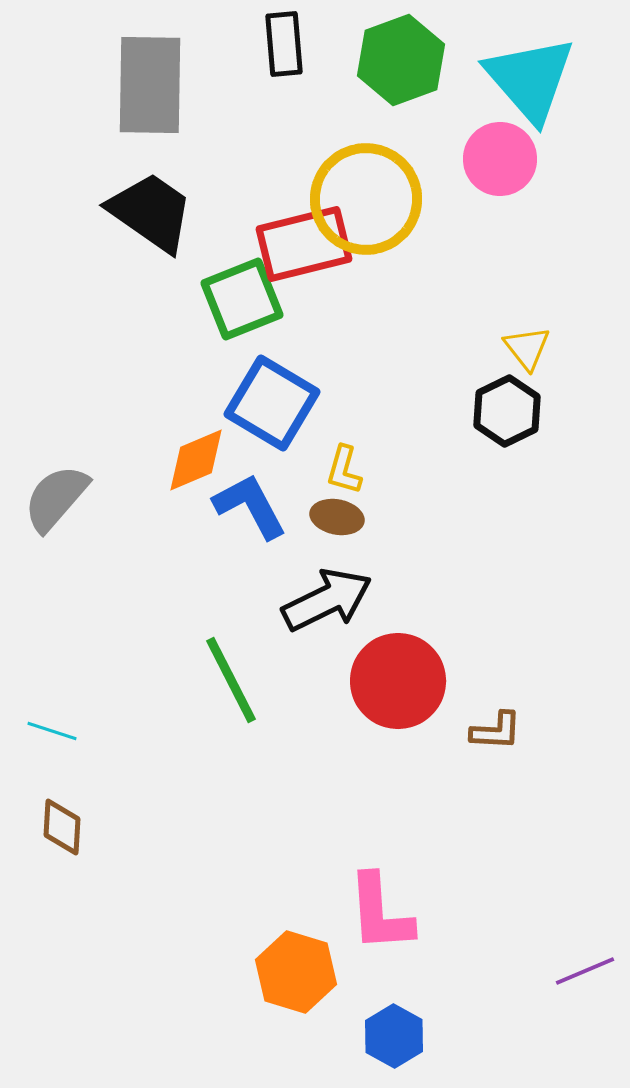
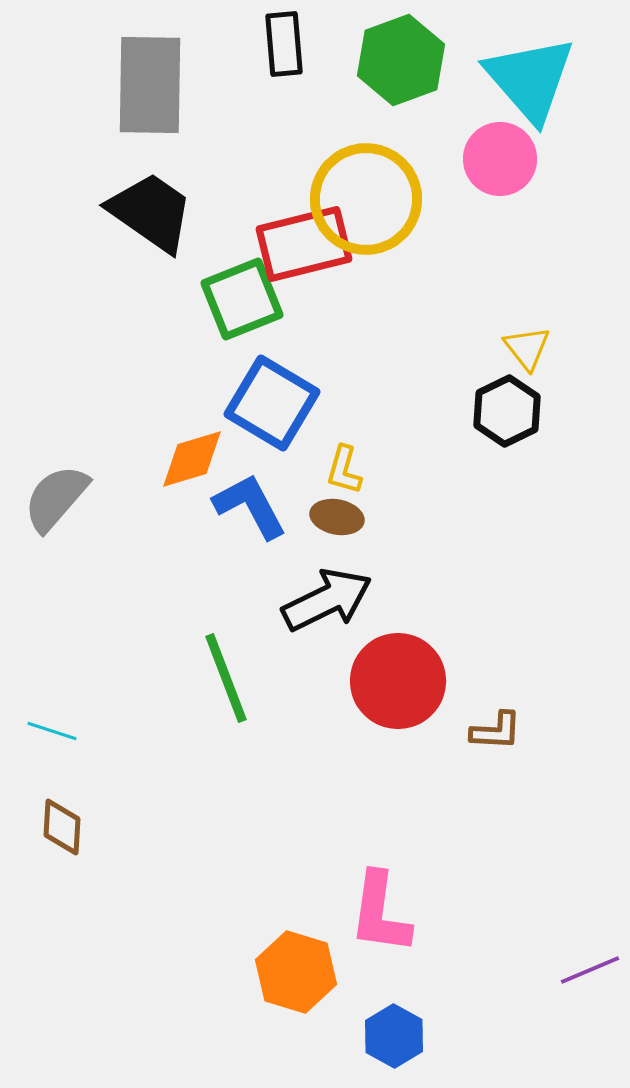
orange diamond: moved 4 px left, 1 px up; rotated 6 degrees clockwise
green line: moved 5 px left, 2 px up; rotated 6 degrees clockwise
pink L-shape: rotated 12 degrees clockwise
purple line: moved 5 px right, 1 px up
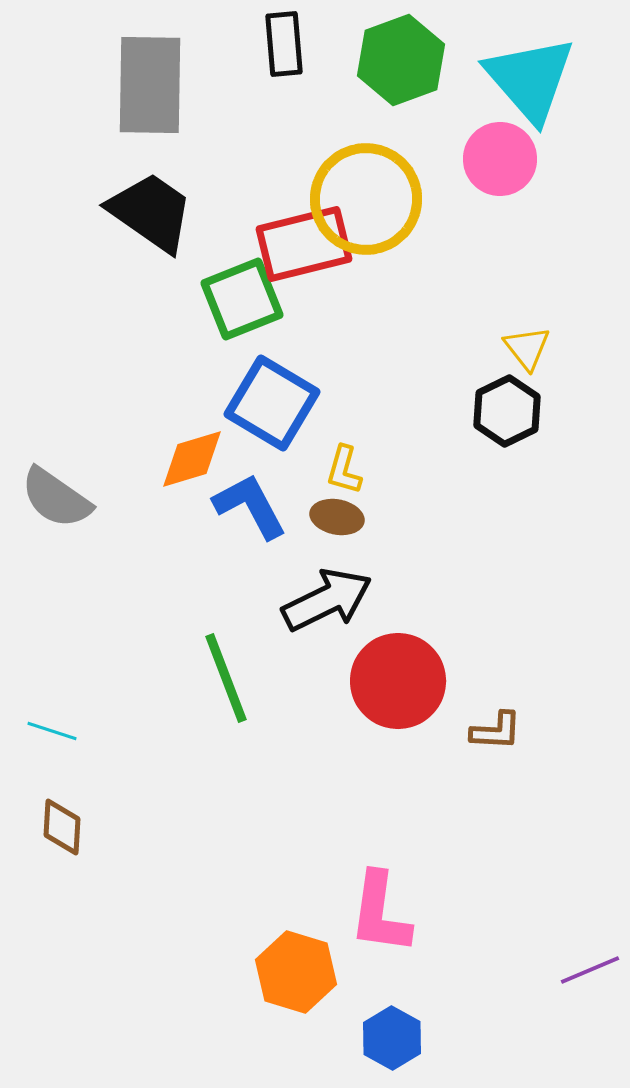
gray semicircle: rotated 96 degrees counterclockwise
blue hexagon: moved 2 px left, 2 px down
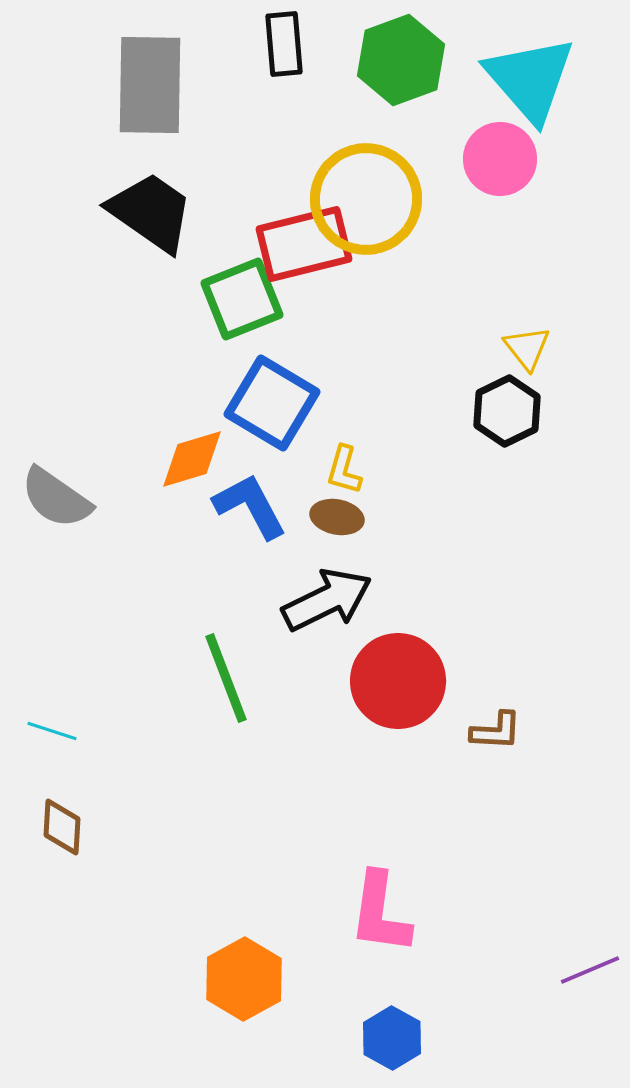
orange hexagon: moved 52 px left, 7 px down; rotated 14 degrees clockwise
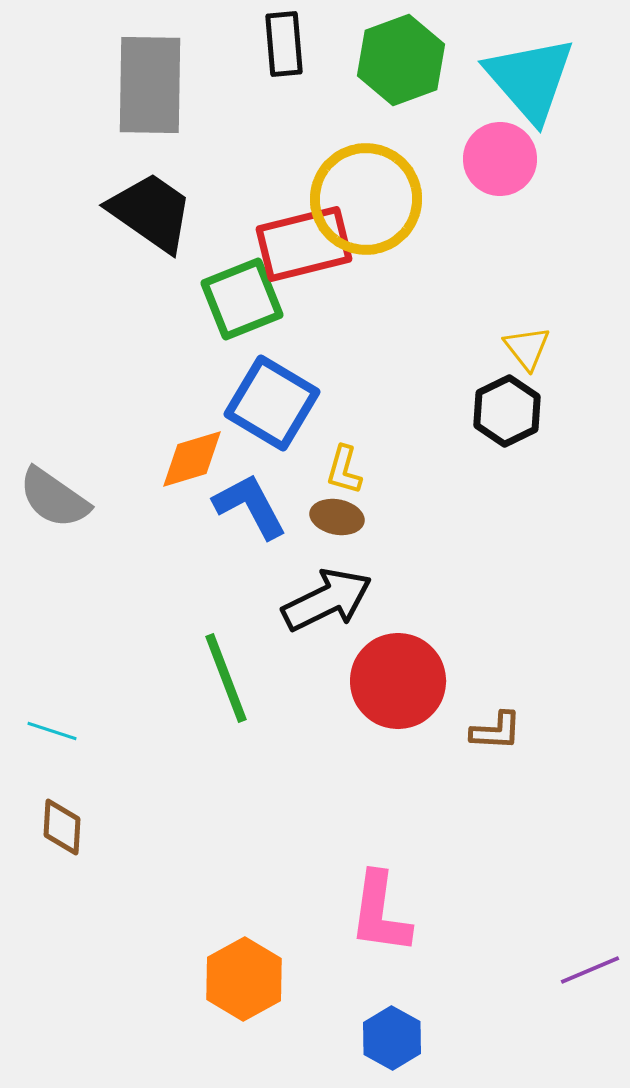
gray semicircle: moved 2 px left
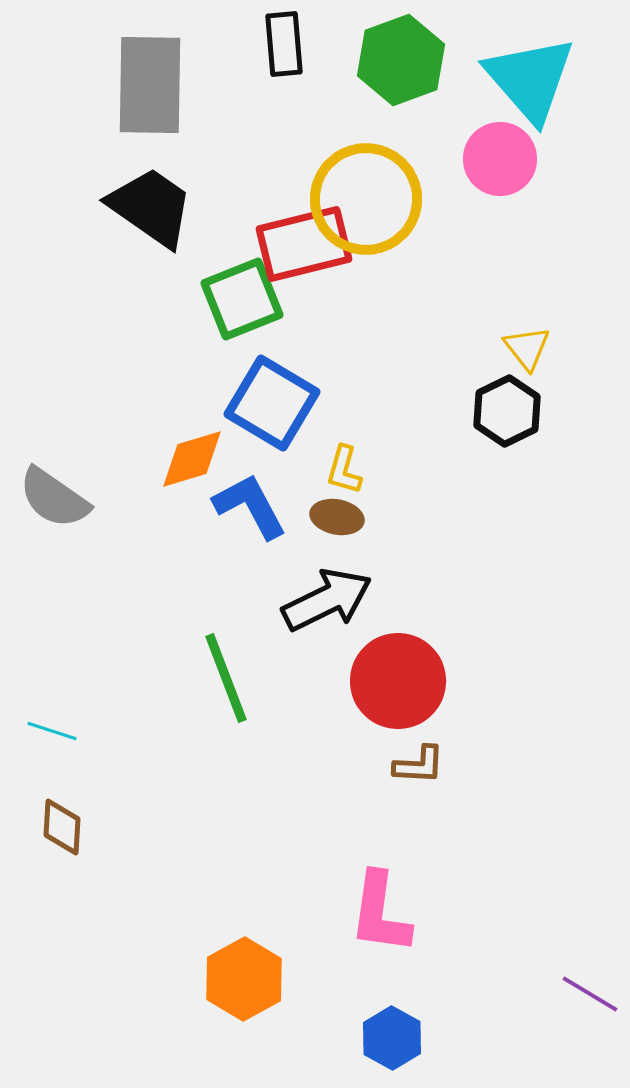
black trapezoid: moved 5 px up
brown L-shape: moved 77 px left, 34 px down
purple line: moved 24 px down; rotated 54 degrees clockwise
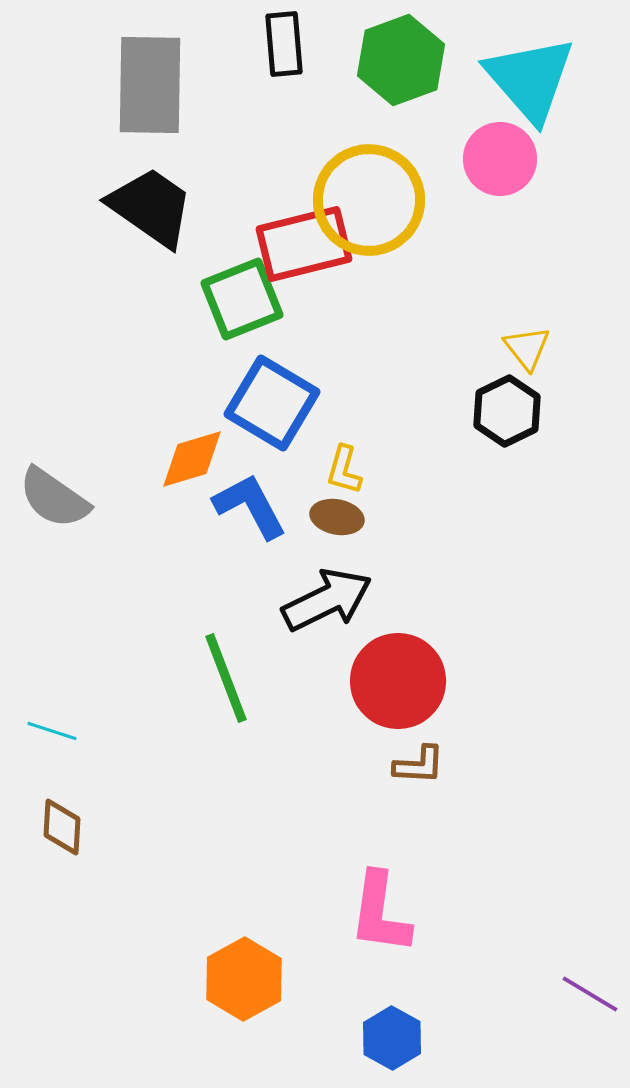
yellow circle: moved 3 px right, 1 px down
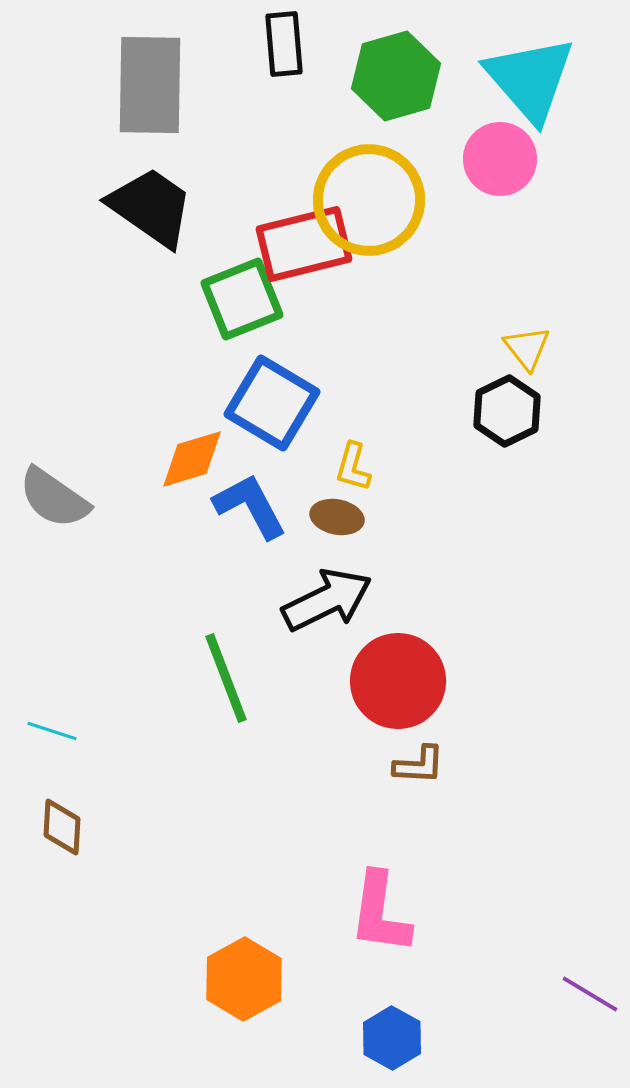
green hexagon: moved 5 px left, 16 px down; rotated 4 degrees clockwise
yellow L-shape: moved 9 px right, 3 px up
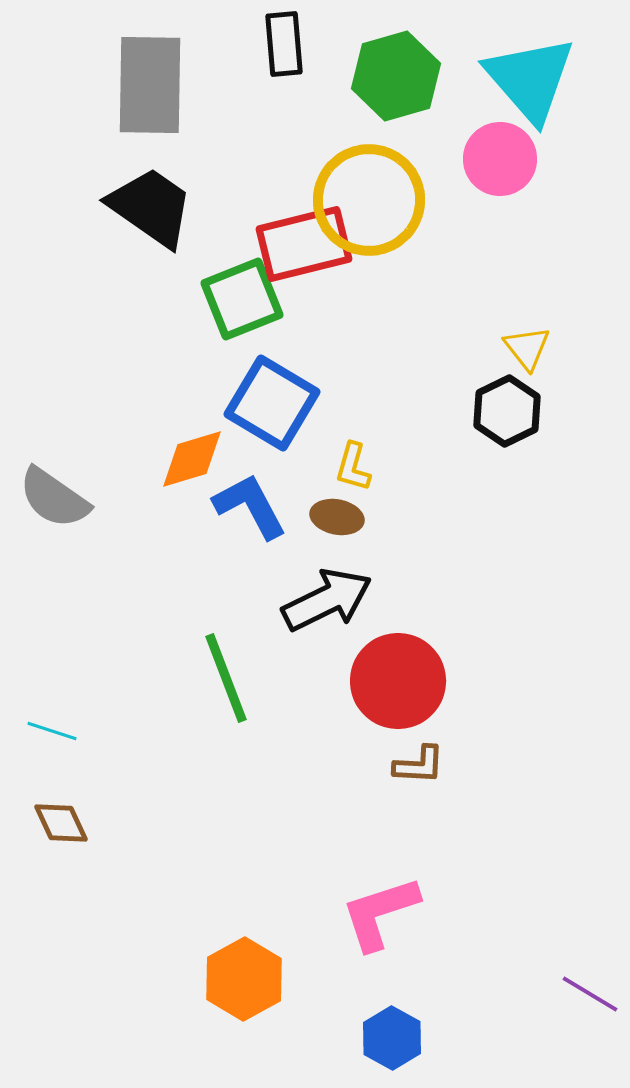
brown diamond: moved 1 px left, 4 px up; rotated 28 degrees counterclockwise
pink L-shape: rotated 64 degrees clockwise
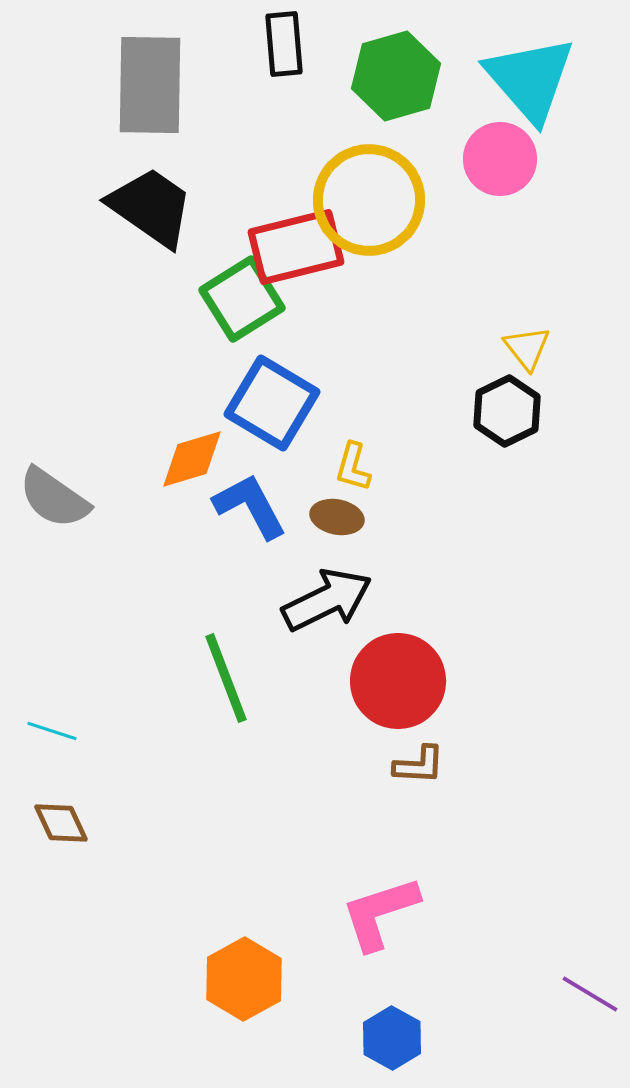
red rectangle: moved 8 px left, 3 px down
green square: rotated 10 degrees counterclockwise
